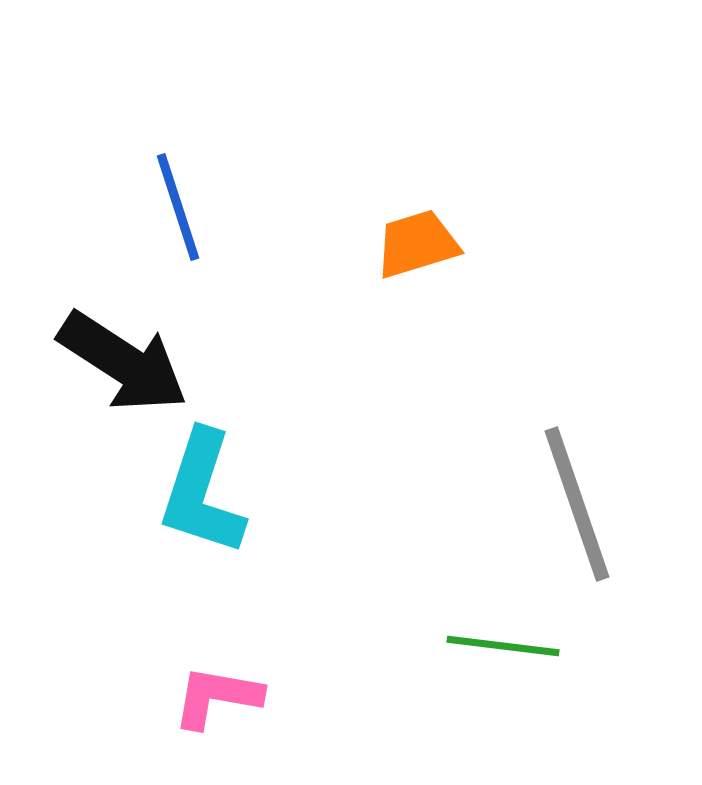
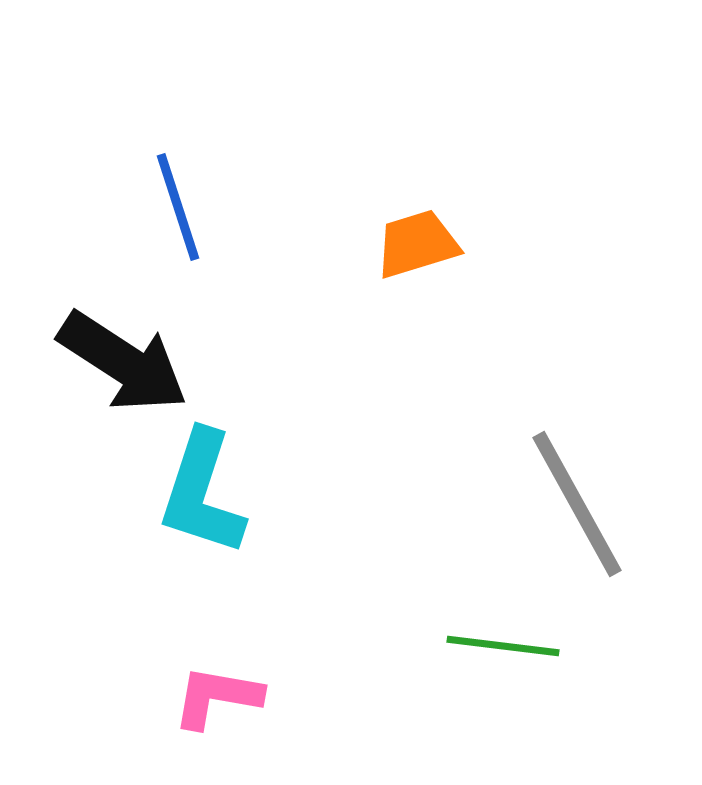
gray line: rotated 10 degrees counterclockwise
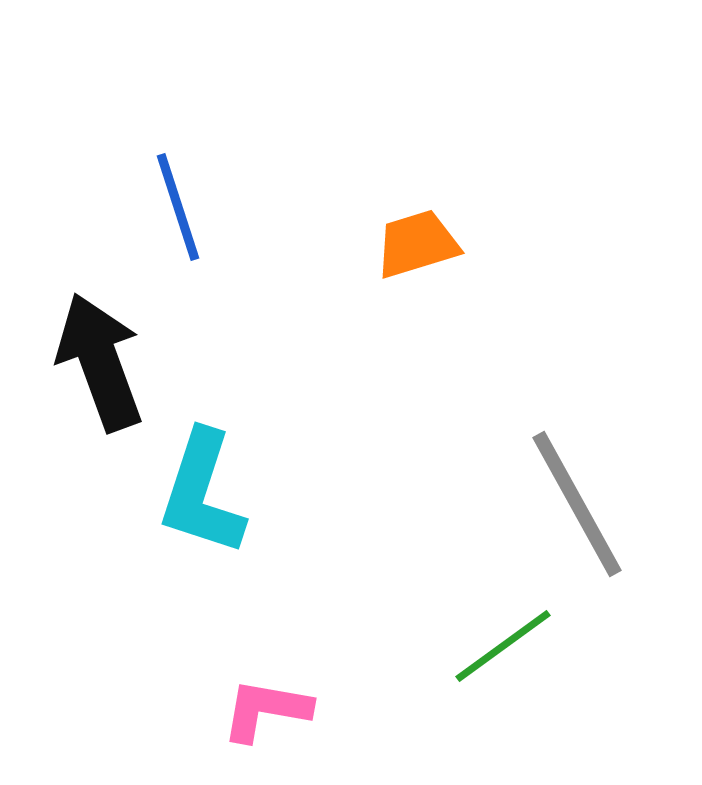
black arrow: moved 23 px left; rotated 143 degrees counterclockwise
green line: rotated 43 degrees counterclockwise
pink L-shape: moved 49 px right, 13 px down
